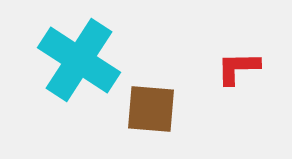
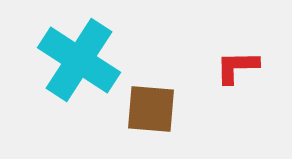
red L-shape: moved 1 px left, 1 px up
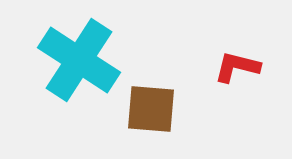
red L-shape: rotated 15 degrees clockwise
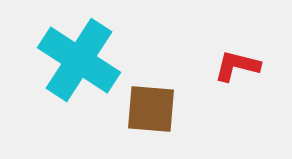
red L-shape: moved 1 px up
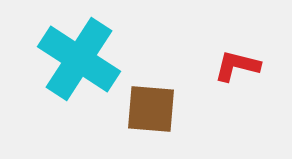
cyan cross: moved 1 px up
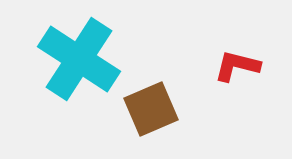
brown square: rotated 28 degrees counterclockwise
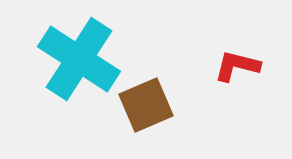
brown square: moved 5 px left, 4 px up
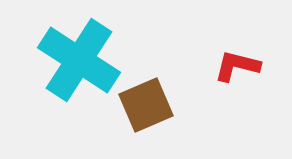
cyan cross: moved 1 px down
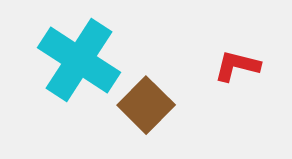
brown square: rotated 22 degrees counterclockwise
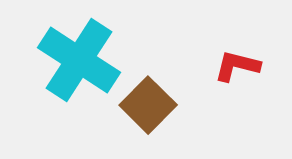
brown square: moved 2 px right
